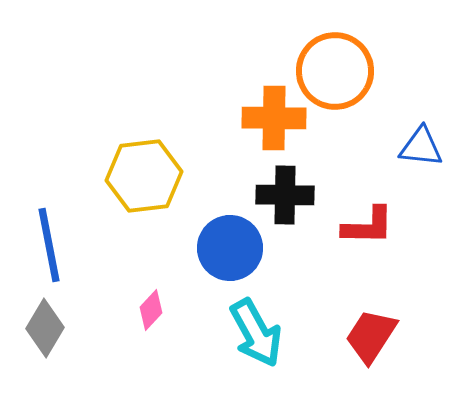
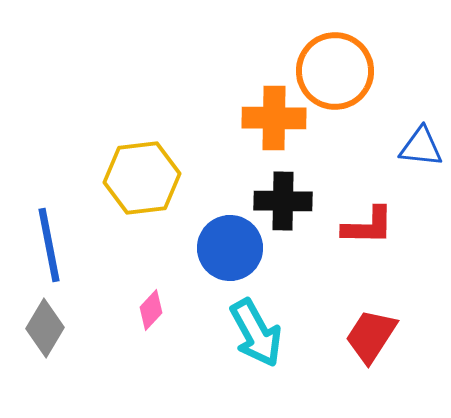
yellow hexagon: moved 2 px left, 2 px down
black cross: moved 2 px left, 6 px down
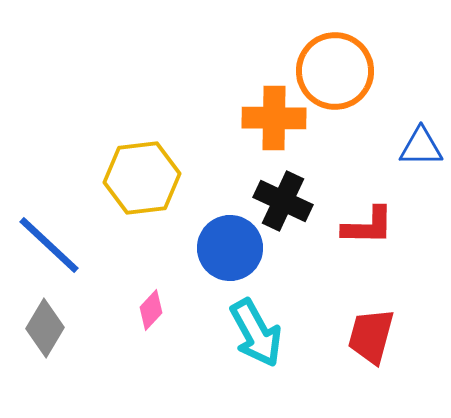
blue triangle: rotated 6 degrees counterclockwise
black cross: rotated 24 degrees clockwise
blue line: rotated 36 degrees counterclockwise
red trapezoid: rotated 18 degrees counterclockwise
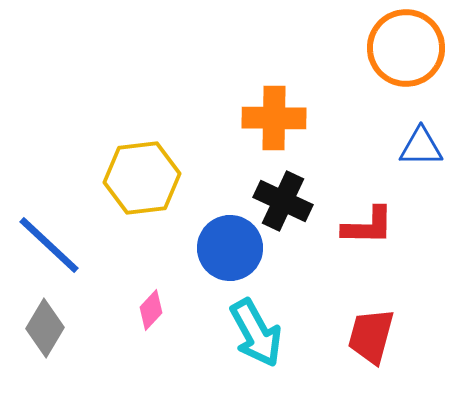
orange circle: moved 71 px right, 23 px up
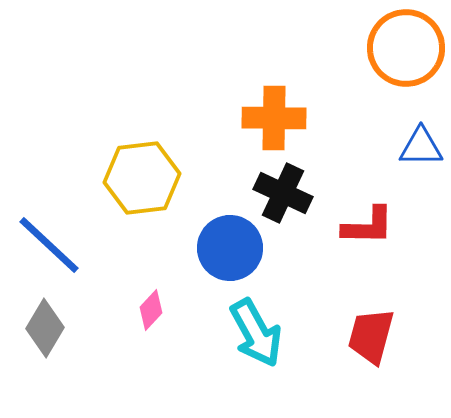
black cross: moved 8 px up
